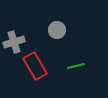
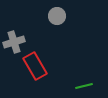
gray circle: moved 14 px up
green line: moved 8 px right, 20 px down
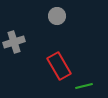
red rectangle: moved 24 px right
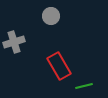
gray circle: moved 6 px left
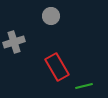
red rectangle: moved 2 px left, 1 px down
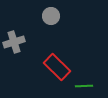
red rectangle: rotated 16 degrees counterclockwise
green line: rotated 12 degrees clockwise
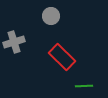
red rectangle: moved 5 px right, 10 px up
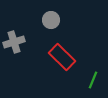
gray circle: moved 4 px down
green line: moved 9 px right, 6 px up; rotated 66 degrees counterclockwise
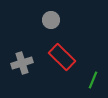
gray cross: moved 8 px right, 21 px down
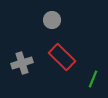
gray circle: moved 1 px right
green line: moved 1 px up
